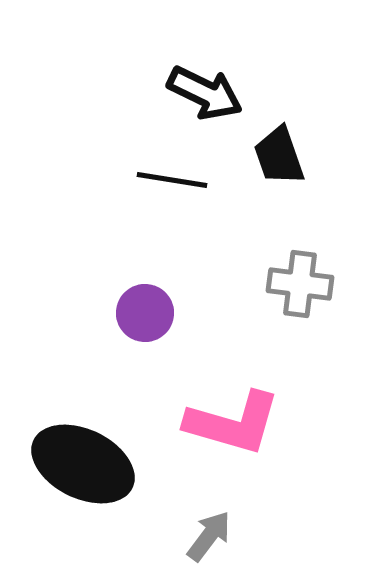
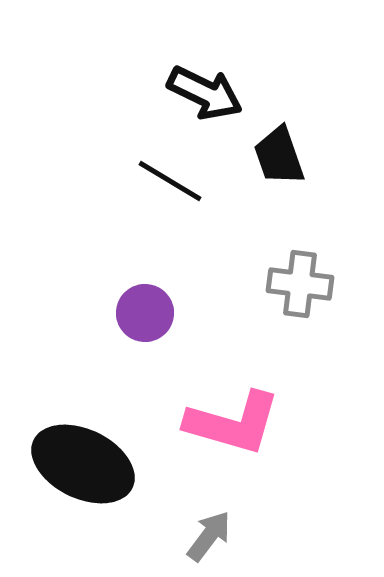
black line: moved 2 px left, 1 px down; rotated 22 degrees clockwise
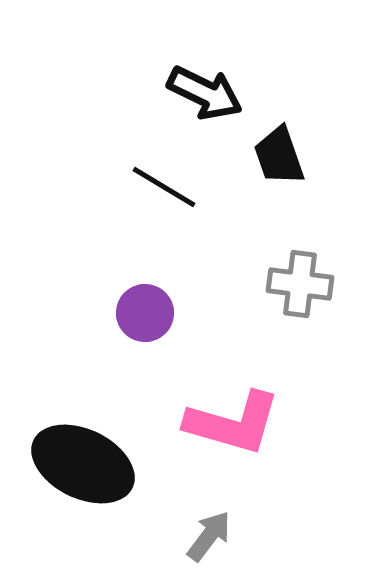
black line: moved 6 px left, 6 px down
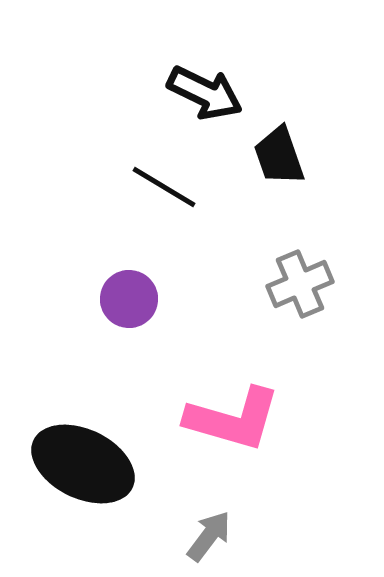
gray cross: rotated 30 degrees counterclockwise
purple circle: moved 16 px left, 14 px up
pink L-shape: moved 4 px up
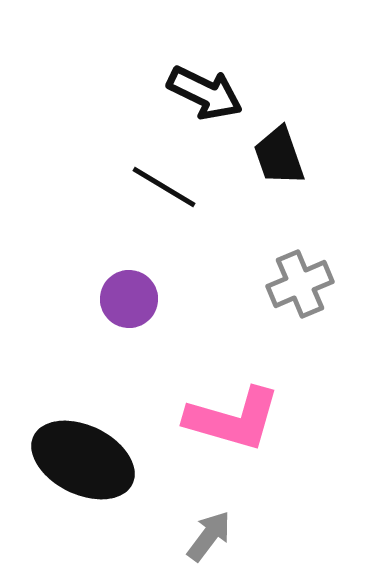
black ellipse: moved 4 px up
